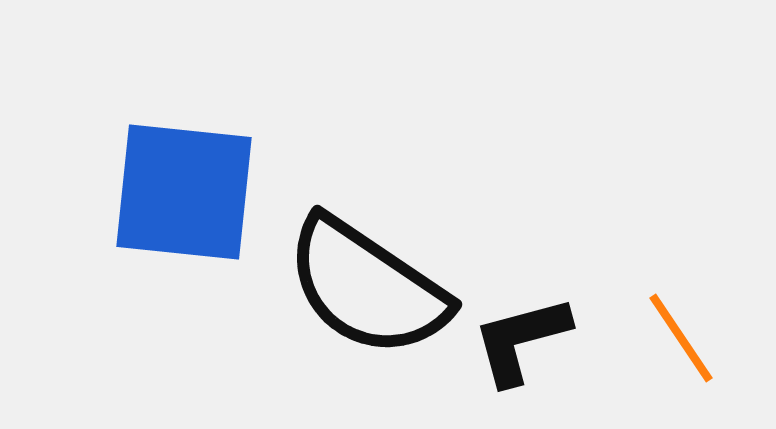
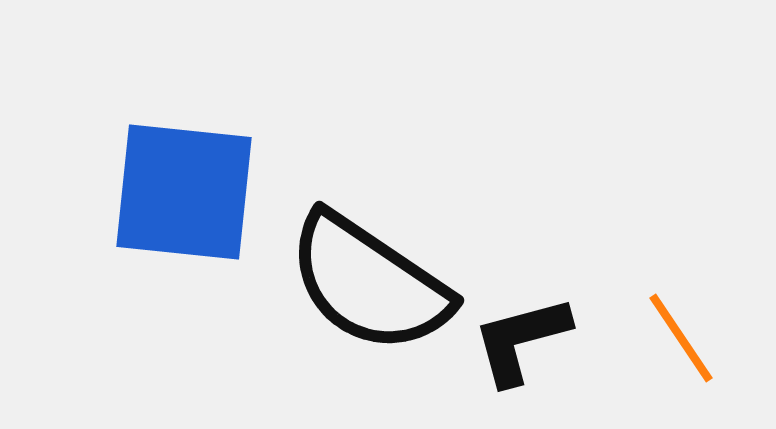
black semicircle: moved 2 px right, 4 px up
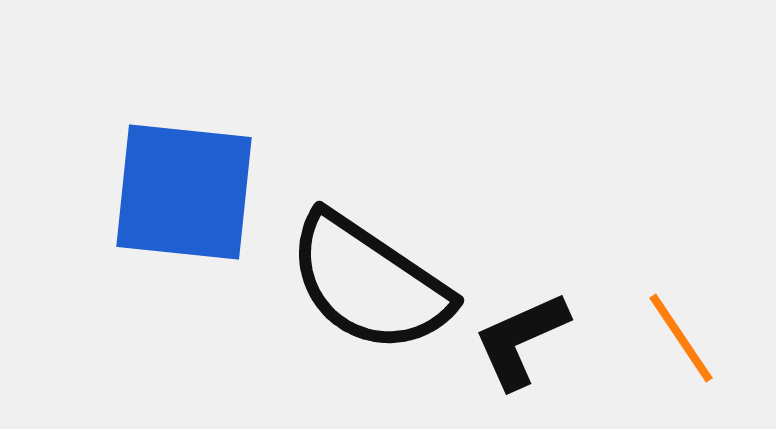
black L-shape: rotated 9 degrees counterclockwise
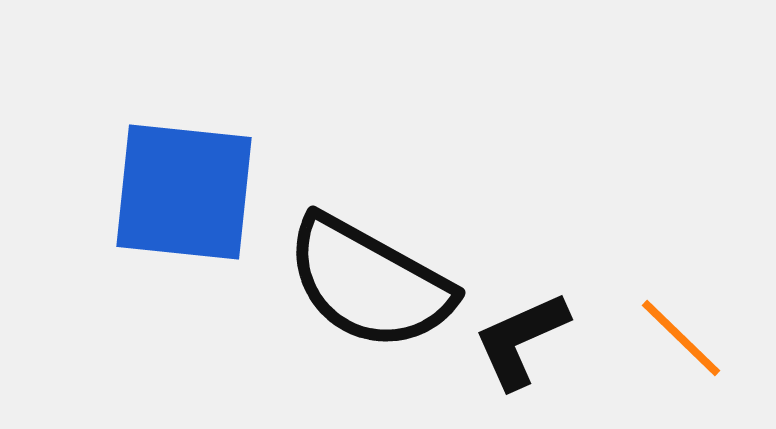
black semicircle: rotated 5 degrees counterclockwise
orange line: rotated 12 degrees counterclockwise
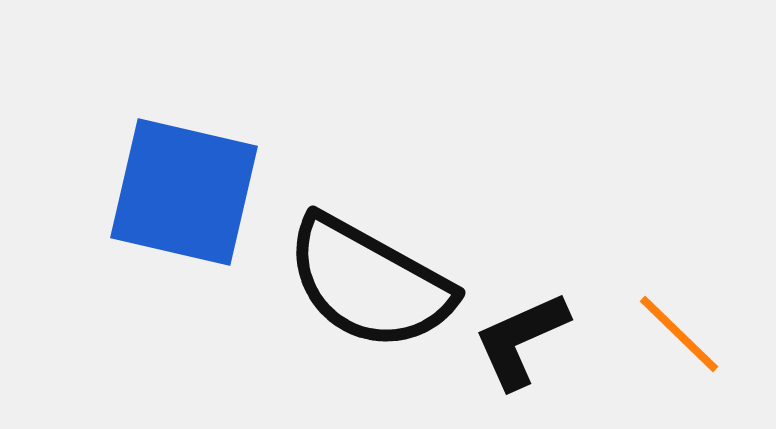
blue square: rotated 7 degrees clockwise
orange line: moved 2 px left, 4 px up
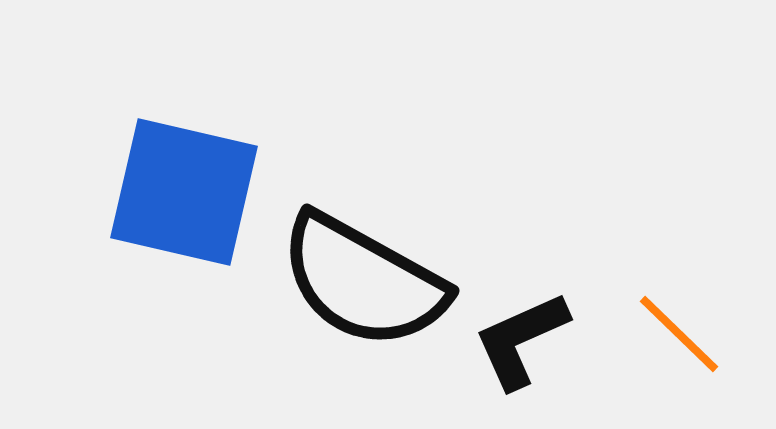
black semicircle: moved 6 px left, 2 px up
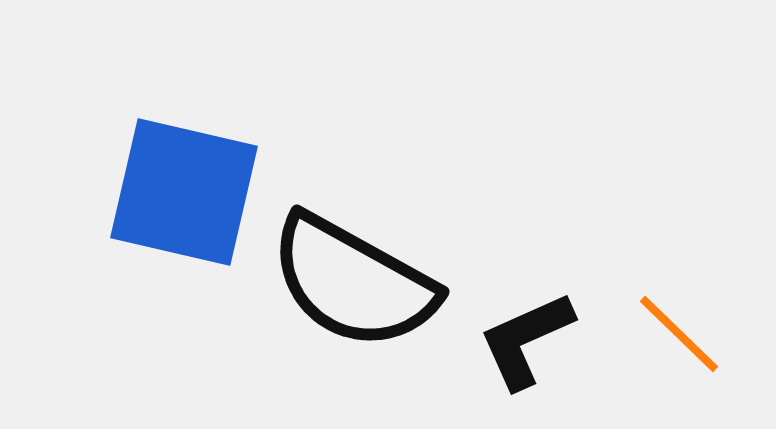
black semicircle: moved 10 px left, 1 px down
black L-shape: moved 5 px right
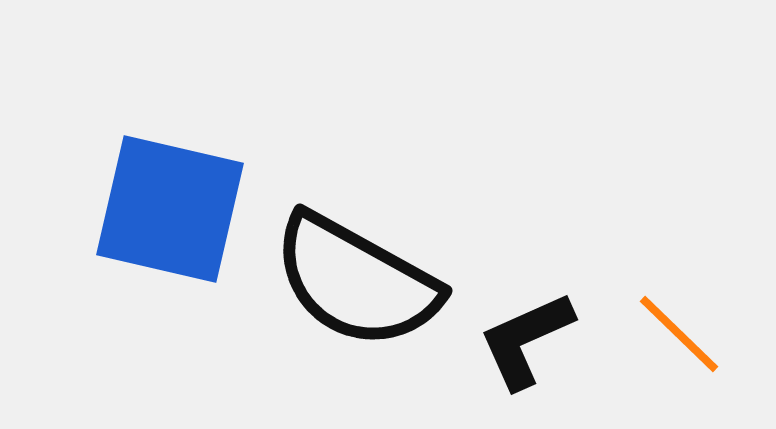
blue square: moved 14 px left, 17 px down
black semicircle: moved 3 px right, 1 px up
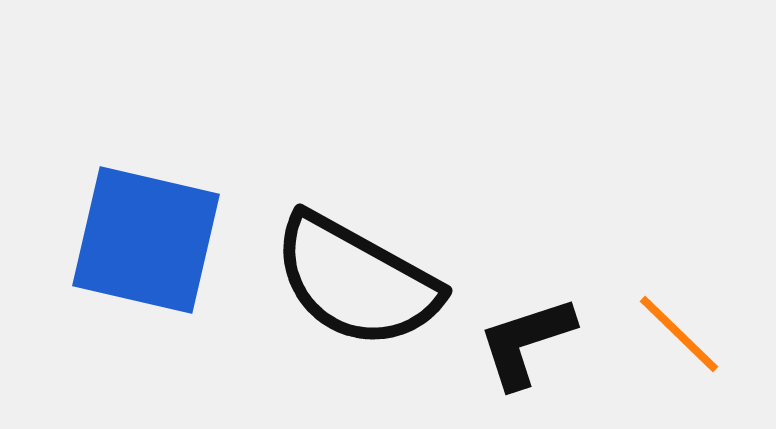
blue square: moved 24 px left, 31 px down
black L-shape: moved 2 px down; rotated 6 degrees clockwise
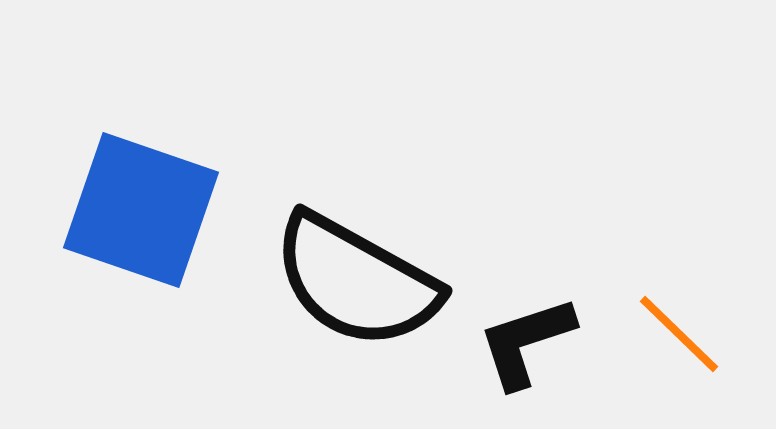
blue square: moved 5 px left, 30 px up; rotated 6 degrees clockwise
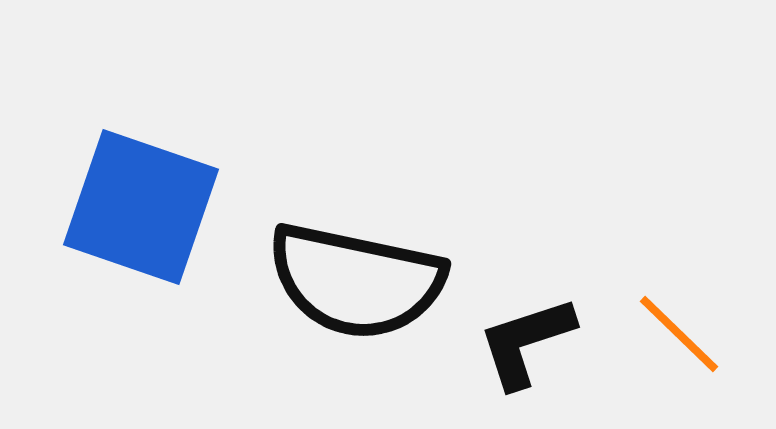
blue square: moved 3 px up
black semicircle: rotated 17 degrees counterclockwise
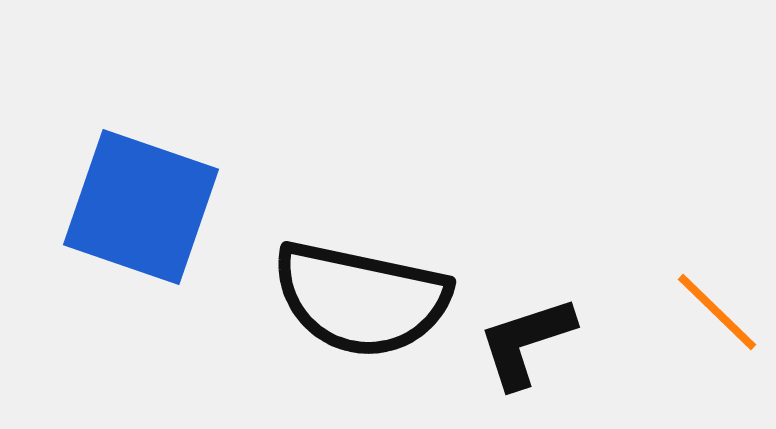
black semicircle: moved 5 px right, 18 px down
orange line: moved 38 px right, 22 px up
